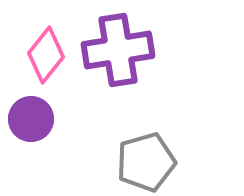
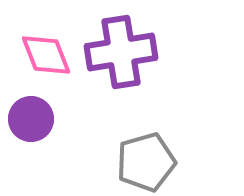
purple cross: moved 3 px right, 2 px down
pink diamond: rotated 60 degrees counterclockwise
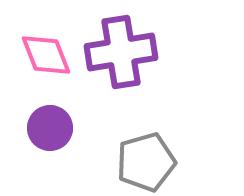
purple circle: moved 19 px right, 9 px down
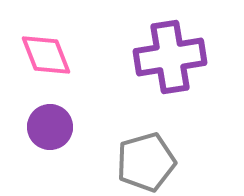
purple cross: moved 49 px right, 5 px down
purple circle: moved 1 px up
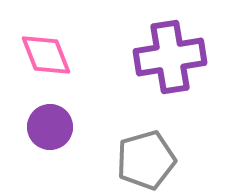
gray pentagon: moved 2 px up
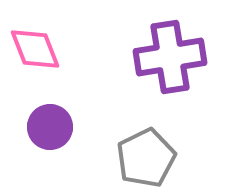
pink diamond: moved 11 px left, 6 px up
gray pentagon: moved 2 px up; rotated 10 degrees counterclockwise
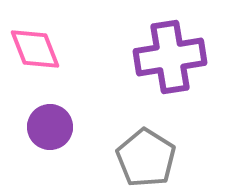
gray pentagon: rotated 14 degrees counterclockwise
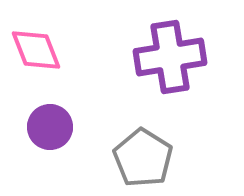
pink diamond: moved 1 px right, 1 px down
gray pentagon: moved 3 px left
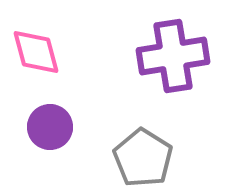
pink diamond: moved 2 px down; rotated 6 degrees clockwise
purple cross: moved 3 px right, 1 px up
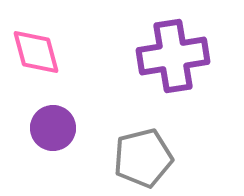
purple circle: moved 3 px right, 1 px down
gray pentagon: rotated 26 degrees clockwise
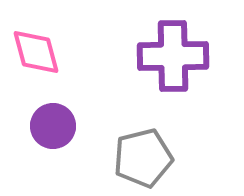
purple cross: rotated 8 degrees clockwise
purple circle: moved 2 px up
